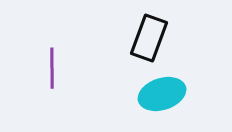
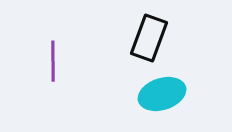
purple line: moved 1 px right, 7 px up
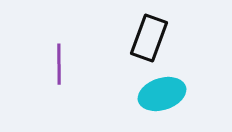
purple line: moved 6 px right, 3 px down
